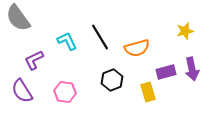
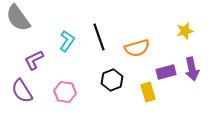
black line: moved 1 px left; rotated 12 degrees clockwise
cyan L-shape: rotated 60 degrees clockwise
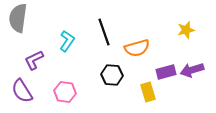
gray semicircle: rotated 44 degrees clockwise
yellow star: moved 1 px right, 1 px up
black line: moved 5 px right, 5 px up
purple arrow: moved 1 px down; rotated 85 degrees clockwise
black hexagon: moved 5 px up; rotated 25 degrees clockwise
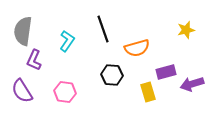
gray semicircle: moved 5 px right, 13 px down
black line: moved 1 px left, 3 px up
purple L-shape: rotated 40 degrees counterclockwise
purple arrow: moved 14 px down
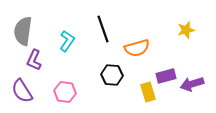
purple rectangle: moved 4 px down
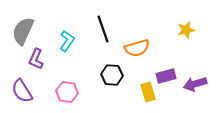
gray semicircle: rotated 16 degrees clockwise
purple L-shape: moved 2 px right, 1 px up
purple arrow: moved 3 px right
pink hexagon: moved 2 px right
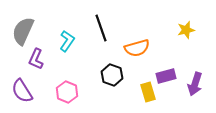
black line: moved 2 px left, 1 px up
black hexagon: rotated 15 degrees clockwise
purple arrow: rotated 55 degrees counterclockwise
pink hexagon: rotated 15 degrees clockwise
